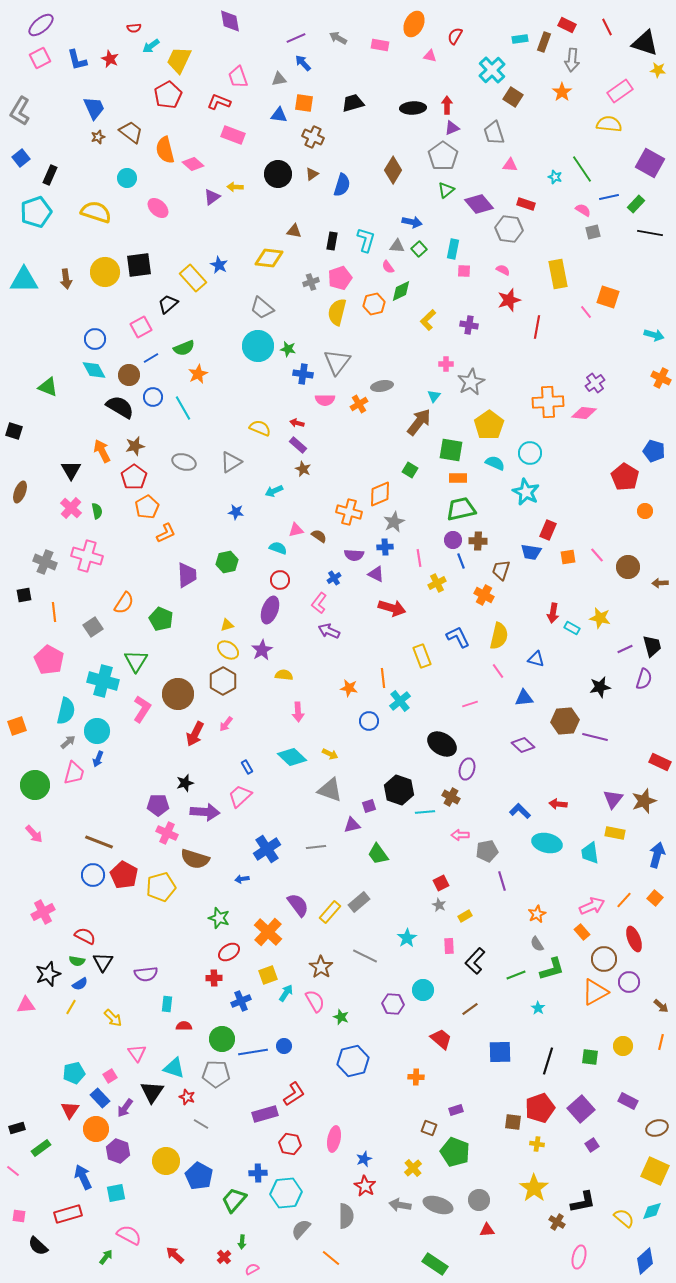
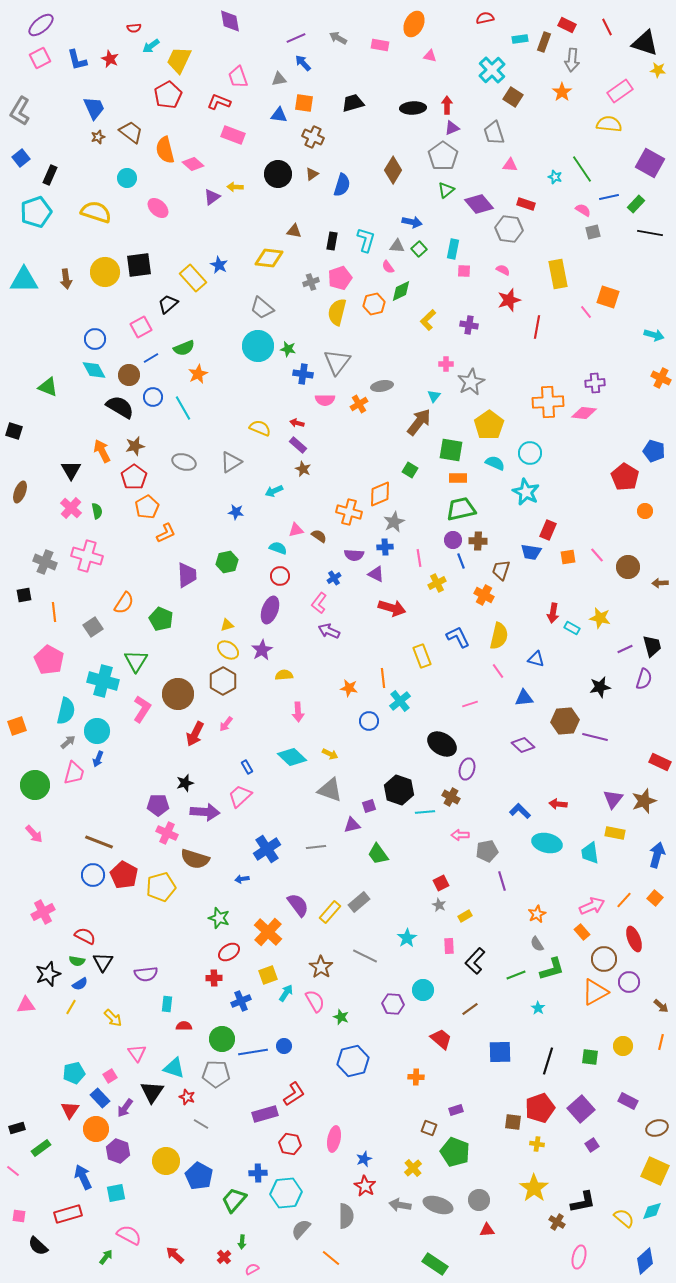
red semicircle at (455, 36): moved 30 px right, 18 px up; rotated 48 degrees clockwise
purple cross at (595, 383): rotated 30 degrees clockwise
red circle at (280, 580): moved 4 px up
yellow semicircle at (284, 675): rotated 12 degrees counterclockwise
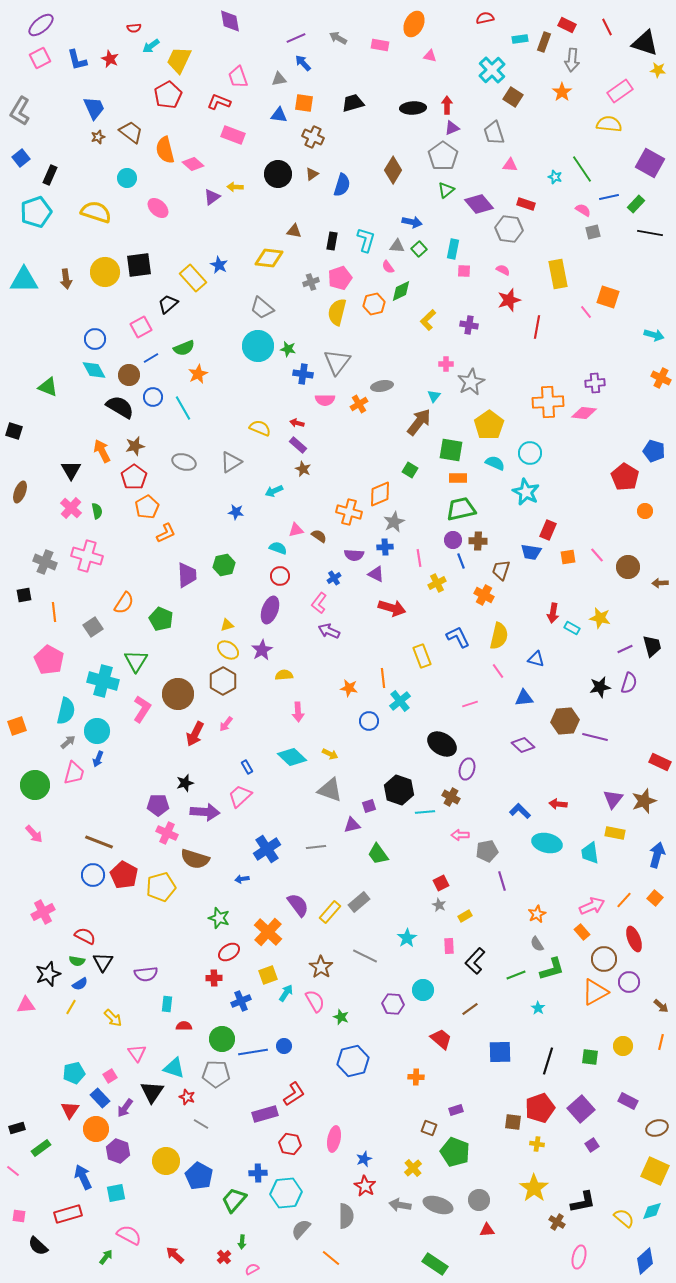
green hexagon at (227, 562): moved 3 px left, 3 px down
purple semicircle at (644, 679): moved 15 px left, 4 px down
